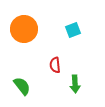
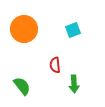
green arrow: moved 1 px left
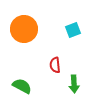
green semicircle: rotated 24 degrees counterclockwise
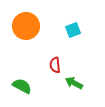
orange circle: moved 2 px right, 3 px up
green arrow: moved 1 px up; rotated 120 degrees clockwise
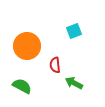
orange circle: moved 1 px right, 20 px down
cyan square: moved 1 px right, 1 px down
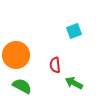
orange circle: moved 11 px left, 9 px down
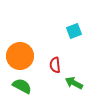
orange circle: moved 4 px right, 1 px down
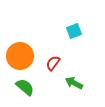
red semicircle: moved 2 px left, 2 px up; rotated 42 degrees clockwise
green semicircle: moved 3 px right, 1 px down; rotated 12 degrees clockwise
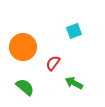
orange circle: moved 3 px right, 9 px up
